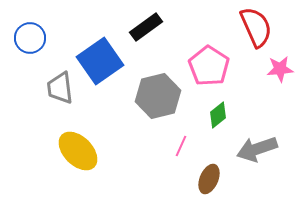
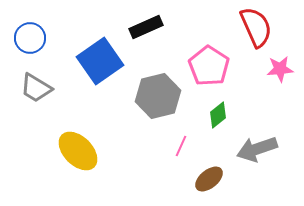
black rectangle: rotated 12 degrees clockwise
gray trapezoid: moved 24 px left; rotated 52 degrees counterclockwise
brown ellipse: rotated 28 degrees clockwise
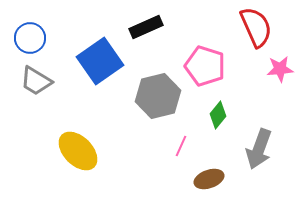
pink pentagon: moved 4 px left; rotated 15 degrees counterclockwise
gray trapezoid: moved 7 px up
green diamond: rotated 12 degrees counterclockwise
gray arrow: moved 2 px right; rotated 51 degrees counterclockwise
brown ellipse: rotated 20 degrees clockwise
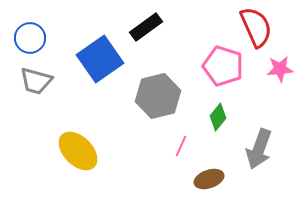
black rectangle: rotated 12 degrees counterclockwise
blue square: moved 2 px up
pink pentagon: moved 18 px right
gray trapezoid: rotated 16 degrees counterclockwise
green diamond: moved 2 px down
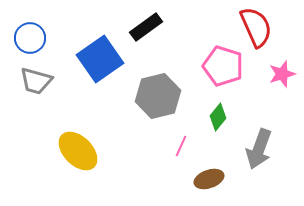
pink star: moved 2 px right, 5 px down; rotated 12 degrees counterclockwise
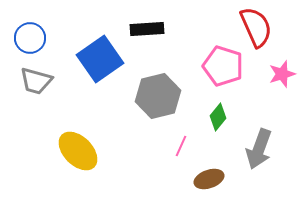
black rectangle: moved 1 px right, 2 px down; rotated 32 degrees clockwise
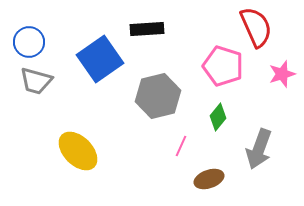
blue circle: moved 1 px left, 4 px down
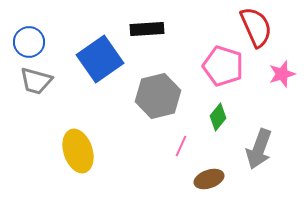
yellow ellipse: rotated 27 degrees clockwise
